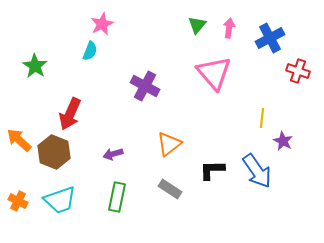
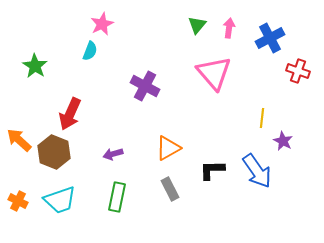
orange triangle: moved 1 px left, 4 px down; rotated 8 degrees clockwise
gray rectangle: rotated 30 degrees clockwise
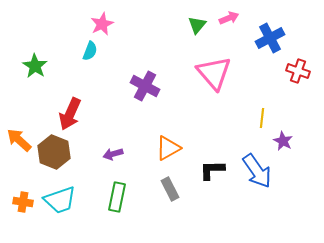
pink arrow: moved 10 px up; rotated 60 degrees clockwise
orange cross: moved 5 px right, 1 px down; rotated 18 degrees counterclockwise
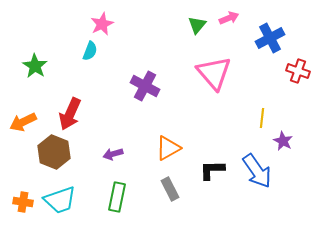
orange arrow: moved 4 px right, 18 px up; rotated 68 degrees counterclockwise
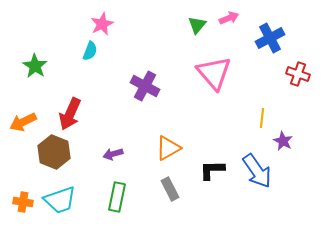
red cross: moved 3 px down
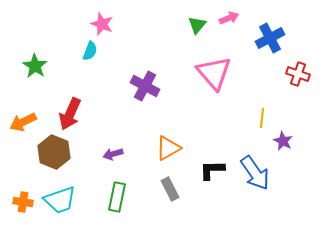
pink star: rotated 25 degrees counterclockwise
blue arrow: moved 2 px left, 2 px down
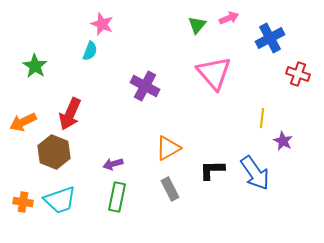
purple arrow: moved 10 px down
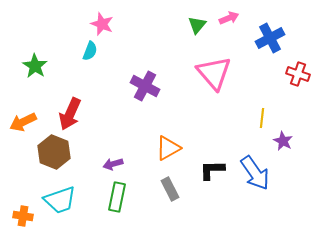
orange cross: moved 14 px down
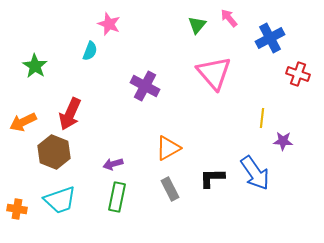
pink arrow: rotated 108 degrees counterclockwise
pink star: moved 7 px right
purple star: rotated 24 degrees counterclockwise
black L-shape: moved 8 px down
orange cross: moved 6 px left, 7 px up
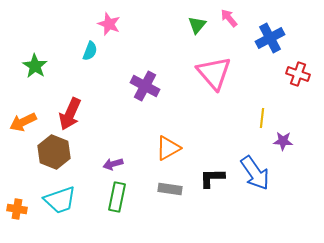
gray rectangle: rotated 55 degrees counterclockwise
